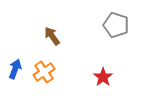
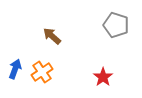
brown arrow: rotated 12 degrees counterclockwise
orange cross: moved 2 px left
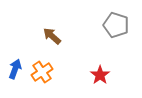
red star: moved 3 px left, 2 px up
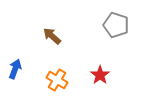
orange cross: moved 15 px right, 8 px down; rotated 25 degrees counterclockwise
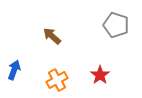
blue arrow: moved 1 px left, 1 px down
orange cross: rotated 30 degrees clockwise
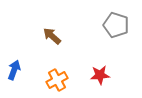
red star: rotated 30 degrees clockwise
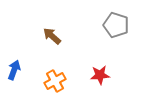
orange cross: moved 2 px left, 1 px down
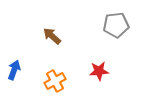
gray pentagon: rotated 25 degrees counterclockwise
red star: moved 1 px left, 4 px up
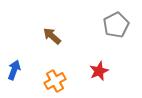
gray pentagon: rotated 20 degrees counterclockwise
red star: rotated 18 degrees counterclockwise
